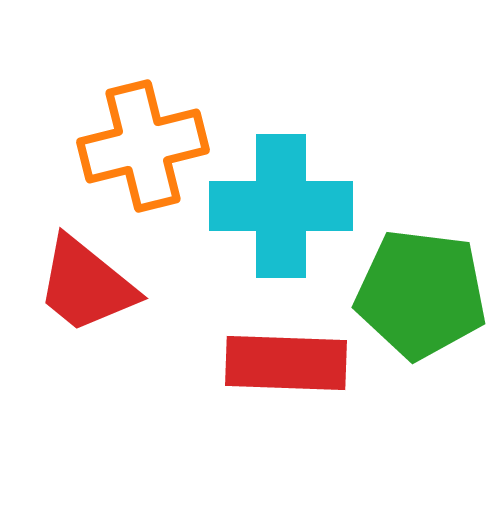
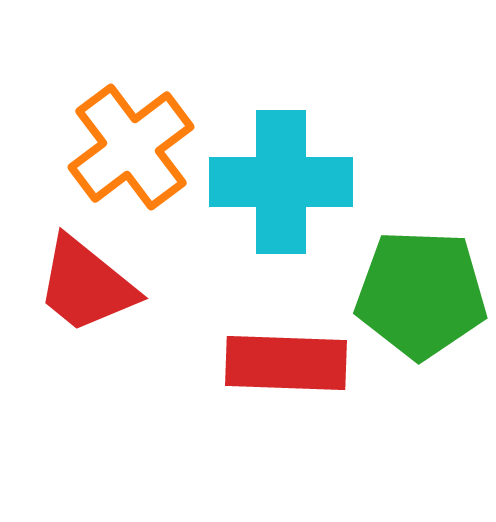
orange cross: moved 12 px left, 1 px down; rotated 23 degrees counterclockwise
cyan cross: moved 24 px up
green pentagon: rotated 5 degrees counterclockwise
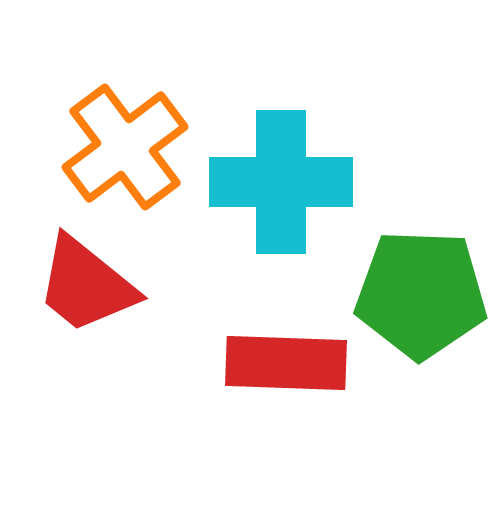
orange cross: moved 6 px left
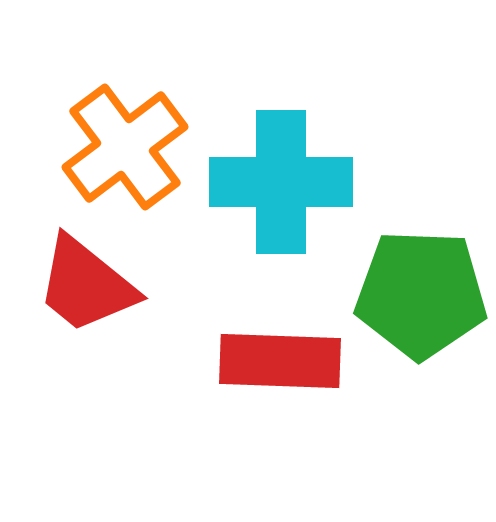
red rectangle: moved 6 px left, 2 px up
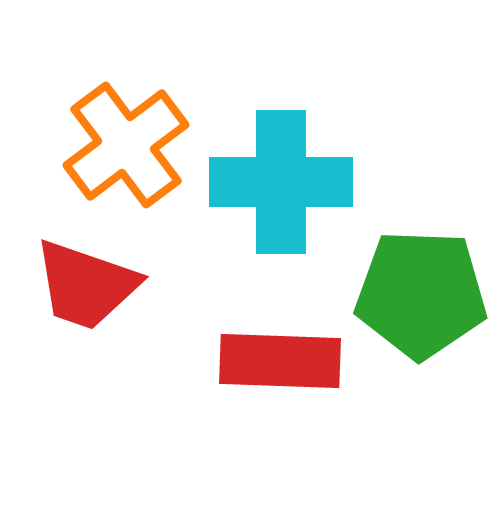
orange cross: moved 1 px right, 2 px up
red trapezoid: rotated 20 degrees counterclockwise
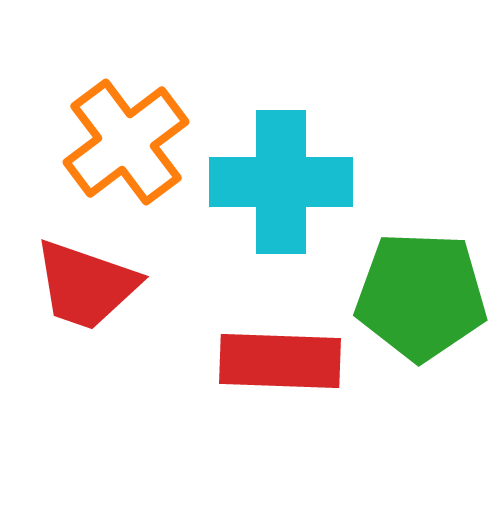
orange cross: moved 3 px up
green pentagon: moved 2 px down
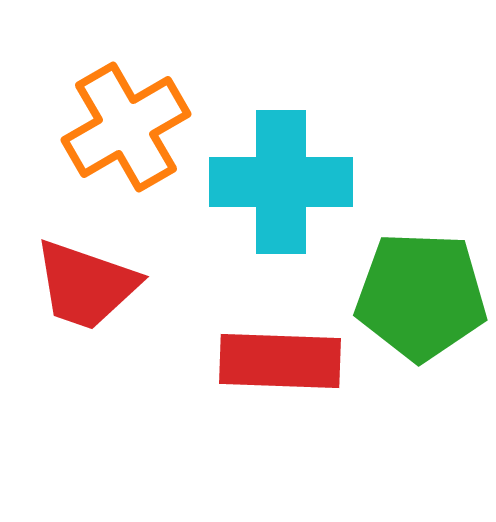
orange cross: moved 15 px up; rotated 7 degrees clockwise
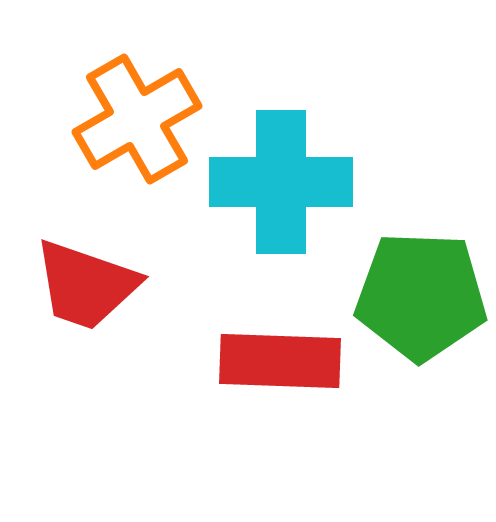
orange cross: moved 11 px right, 8 px up
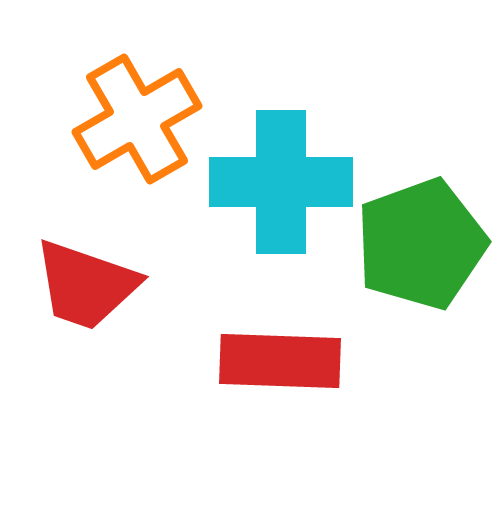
green pentagon: moved 52 px up; rotated 22 degrees counterclockwise
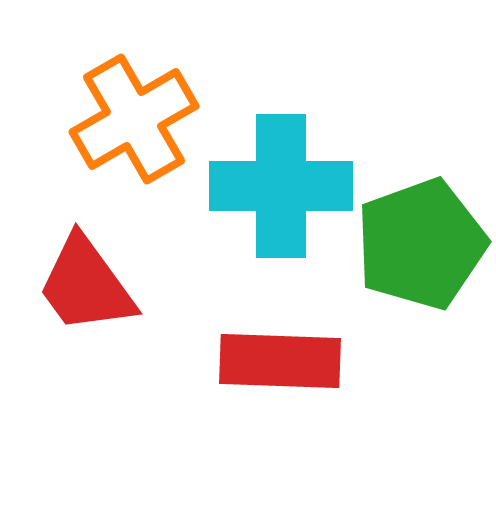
orange cross: moved 3 px left
cyan cross: moved 4 px down
red trapezoid: rotated 35 degrees clockwise
